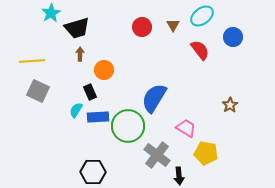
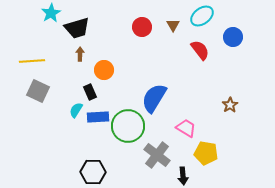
black arrow: moved 4 px right
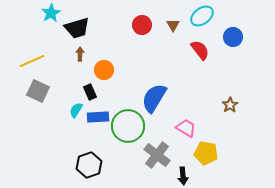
red circle: moved 2 px up
yellow line: rotated 20 degrees counterclockwise
black hexagon: moved 4 px left, 7 px up; rotated 20 degrees counterclockwise
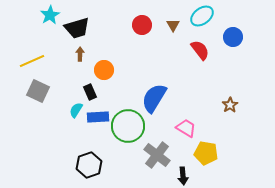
cyan star: moved 1 px left, 2 px down
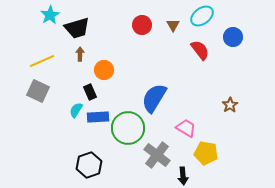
yellow line: moved 10 px right
green circle: moved 2 px down
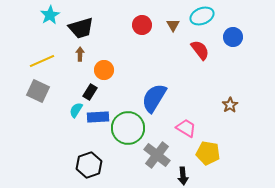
cyan ellipse: rotated 15 degrees clockwise
black trapezoid: moved 4 px right
black rectangle: rotated 56 degrees clockwise
yellow pentagon: moved 2 px right
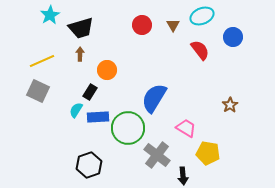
orange circle: moved 3 px right
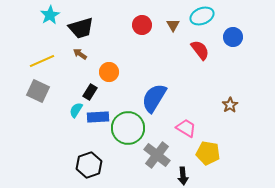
brown arrow: rotated 56 degrees counterclockwise
orange circle: moved 2 px right, 2 px down
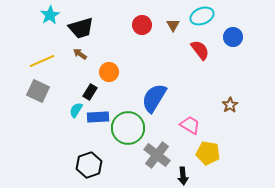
pink trapezoid: moved 4 px right, 3 px up
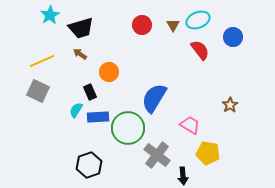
cyan ellipse: moved 4 px left, 4 px down
black rectangle: rotated 56 degrees counterclockwise
